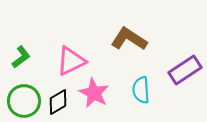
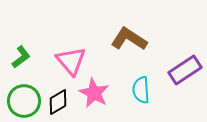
pink triangle: rotated 44 degrees counterclockwise
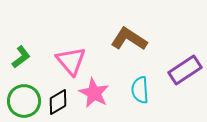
cyan semicircle: moved 1 px left
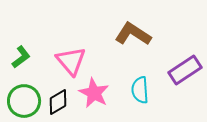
brown L-shape: moved 4 px right, 5 px up
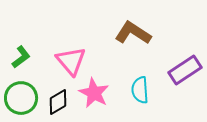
brown L-shape: moved 1 px up
green circle: moved 3 px left, 3 px up
